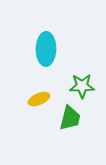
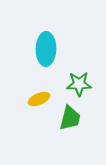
green star: moved 3 px left, 2 px up
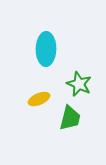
green star: rotated 25 degrees clockwise
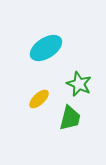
cyan ellipse: moved 1 px up; rotated 56 degrees clockwise
yellow ellipse: rotated 20 degrees counterclockwise
